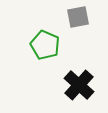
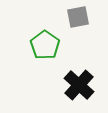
green pentagon: rotated 12 degrees clockwise
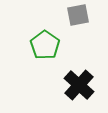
gray square: moved 2 px up
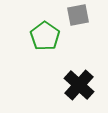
green pentagon: moved 9 px up
